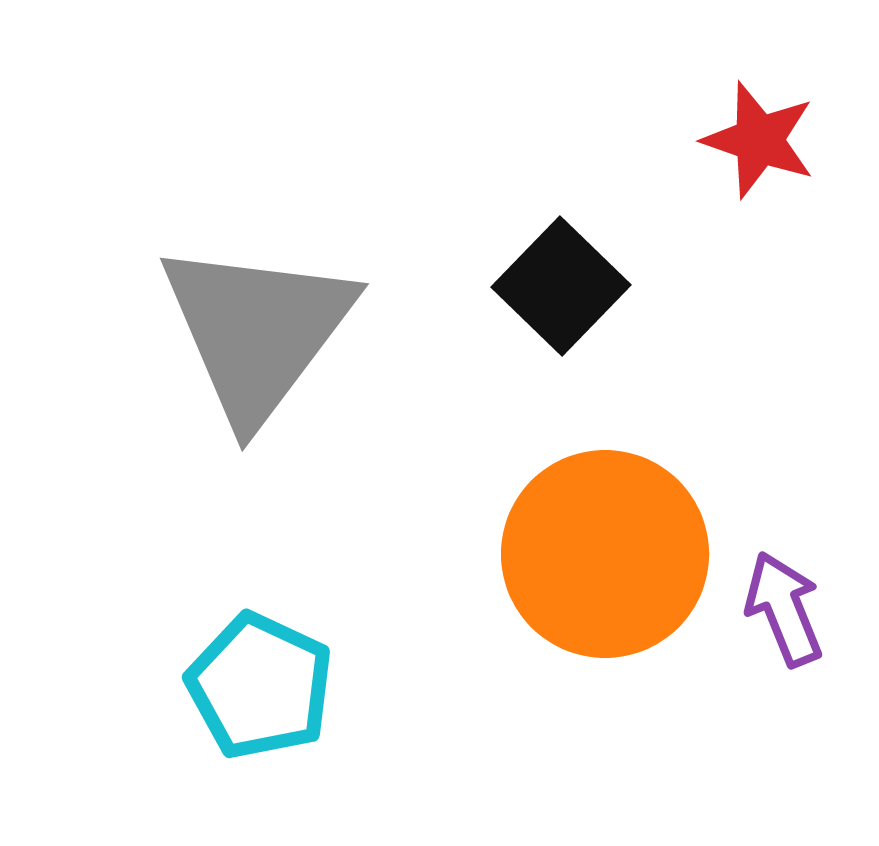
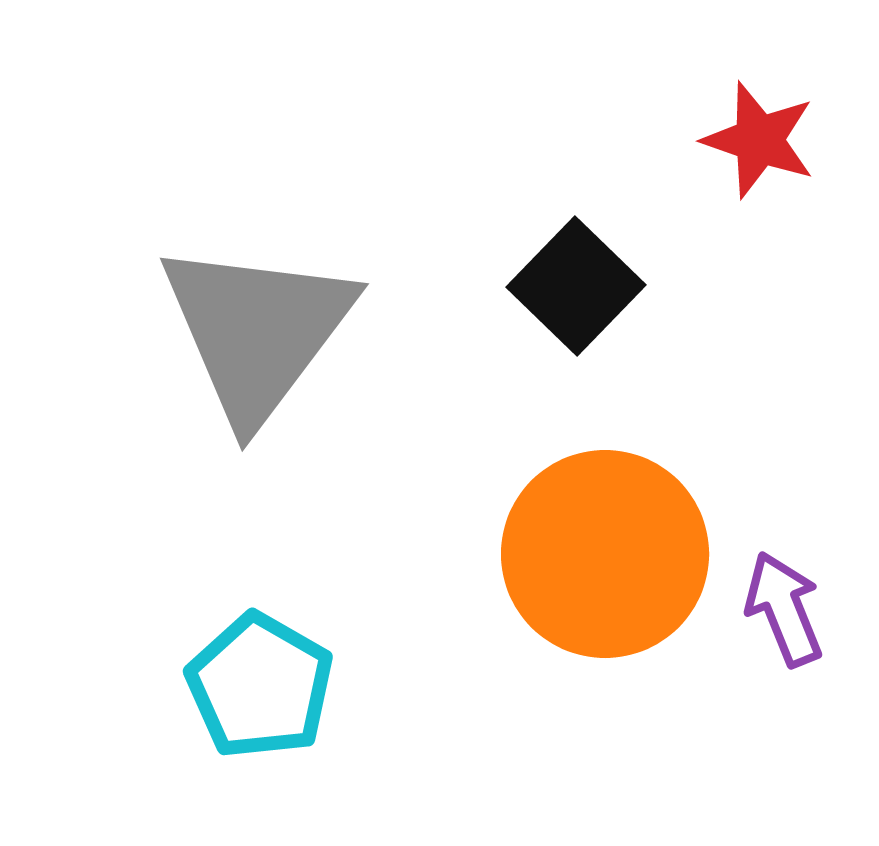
black square: moved 15 px right
cyan pentagon: rotated 5 degrees clockwise
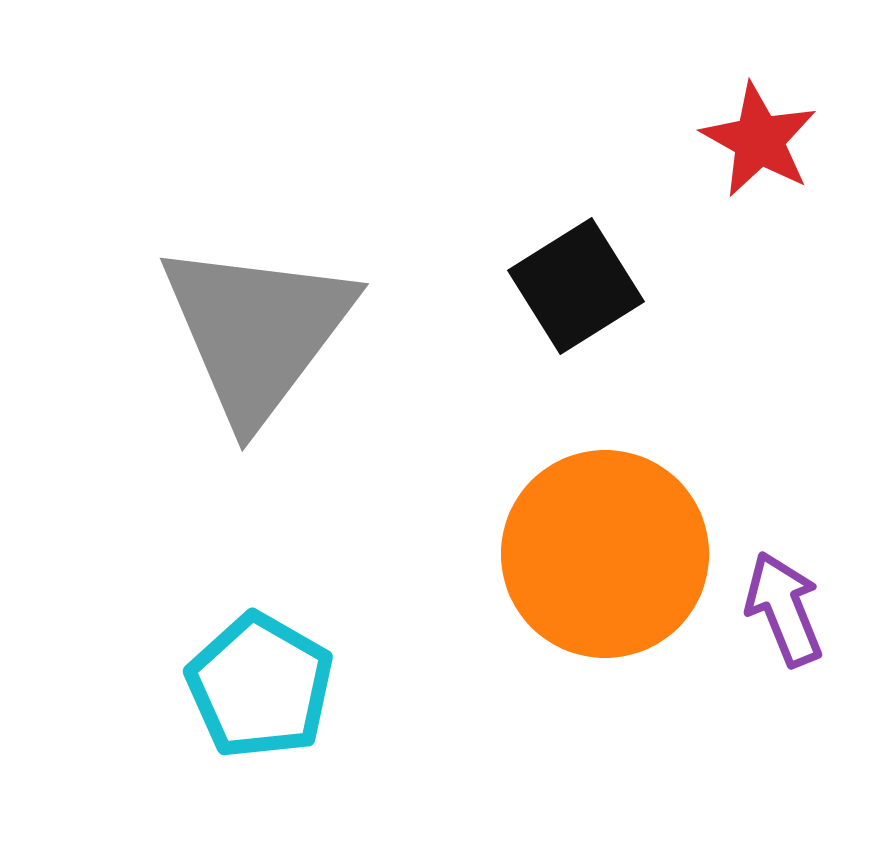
red star: rotated 10 degrees clockwise
black square: rotated 14 degrees clockwise
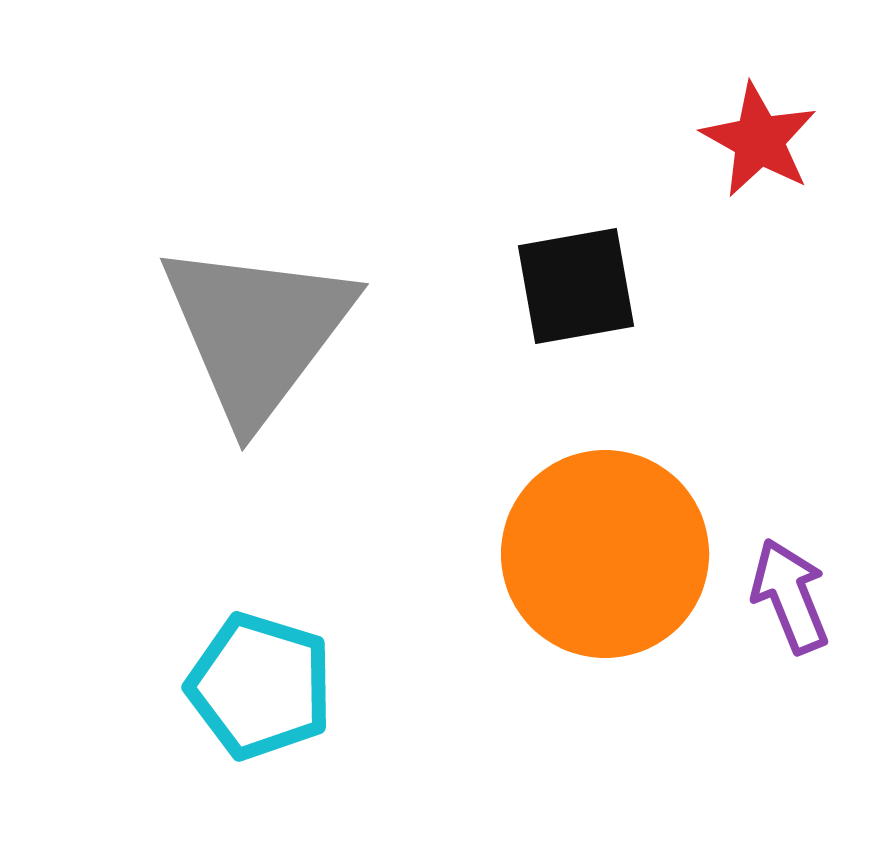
black square: rotated 22 degrees clockwise
purple arrow: moved 6 px right, 13 px up
cyan pentagon: rotated 13 degrees counterclockwise
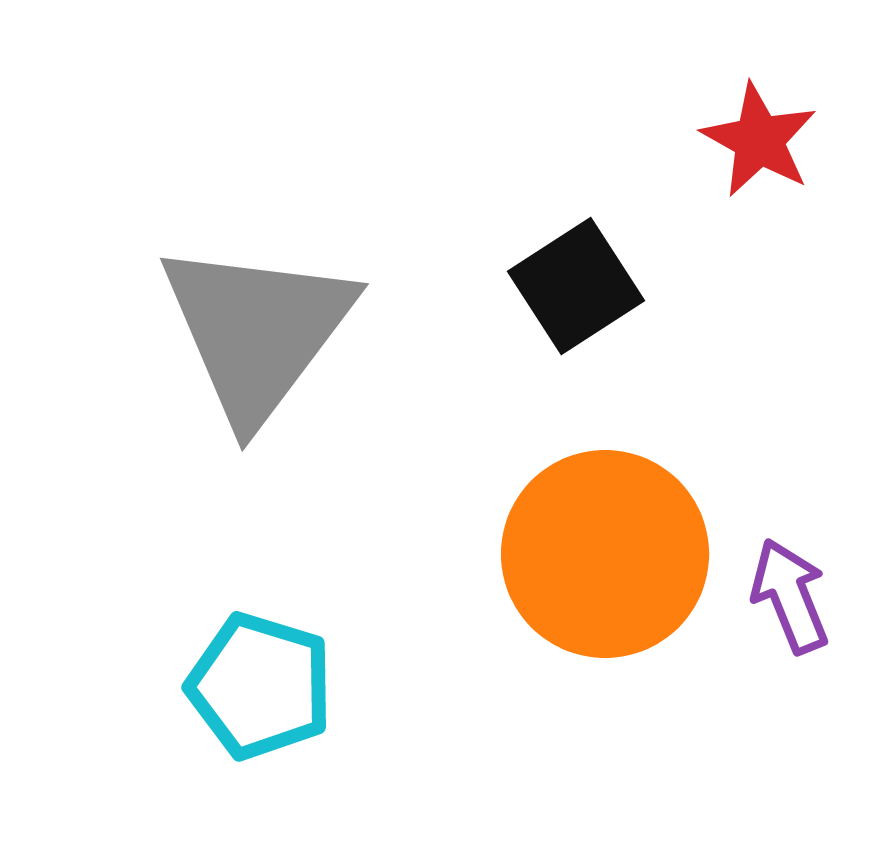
black square: rotated 23 degrees counterclockwise
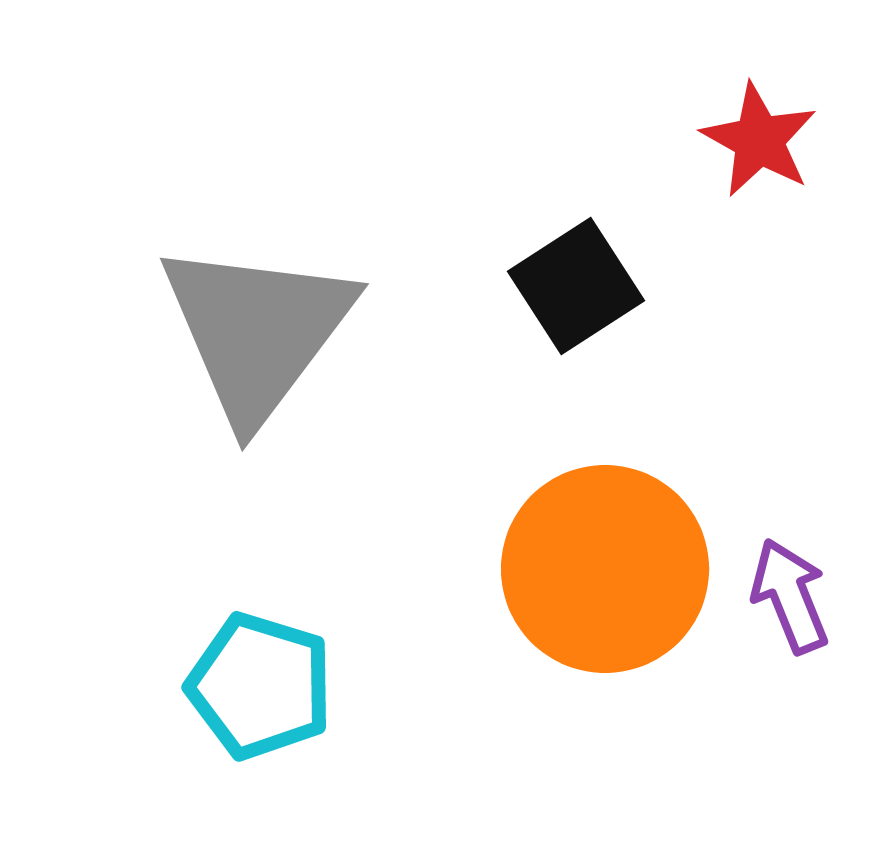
orange circle: moved 15 px down
